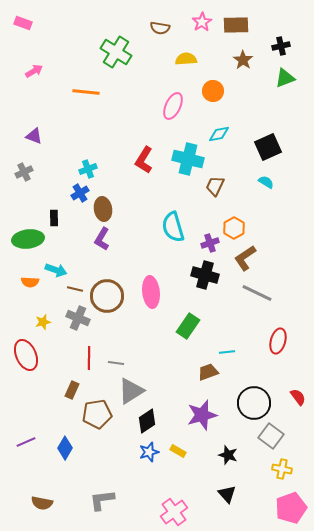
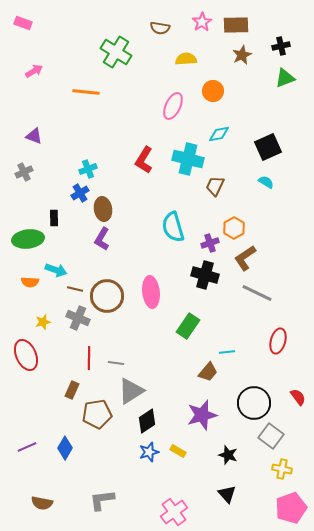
brown star at (243, 60): moved 1 px left, 5 px up; rotated 12 degrees clockwise
brown trapezoid at (208, 372): rotated 150 degrees clockwise
purple line at (26, 442): moved 1 px right, 5 px down
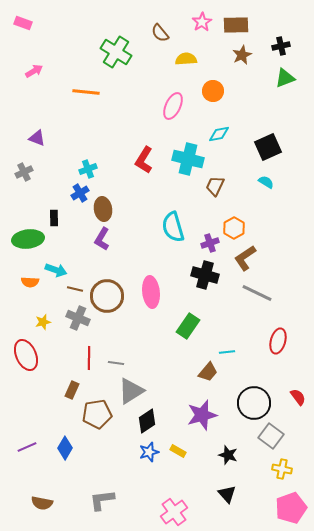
brown semicircle at (160, 28): moved 5 px down; rotated 42 degrees clockwise
purple triangle at (34, 136): moved 3 px right, 2 px down
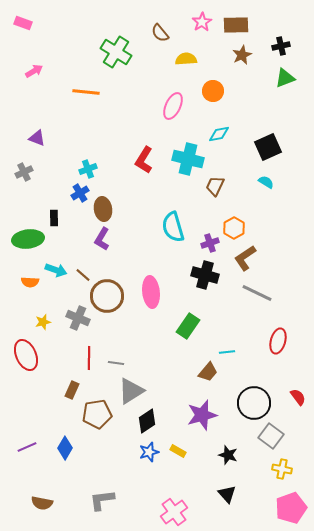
brown line at (75, 289): moved 8 px right, 14 px up; rotated 28 degrees clockwise
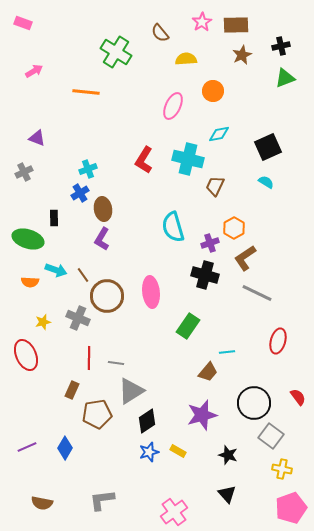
green ellipse at (28, 239): rotated 24 degrees clockwise
brown line at (83, 275): rotated 14 degrees clockwise
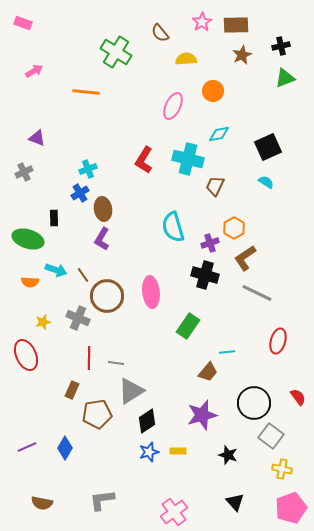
yellow rectangle at (178, 451): rotated 28 degrees counterclockwise
black triangle at (227, 494): moved 8 px right, 8 px down
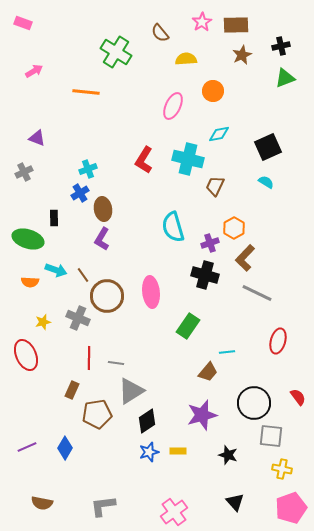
brown L-shape at (245, 258): rotated 12 degrees counterclockwise
gray square at (271, 436): rotated 30 degrees counterclockwise
gray L-shape at (102, 500): moved 1 px right, 6 px down
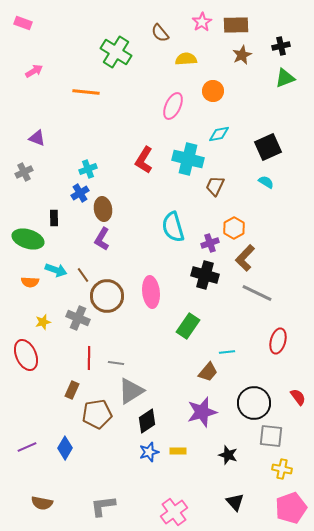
purple star at (202, 415): moved 3 px up
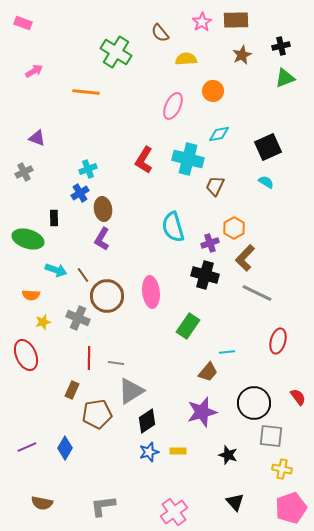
brown rectangle at (236, 25): moved 5 px up
orange semicircle at (30, 282): moved 1 px right, 13 px down
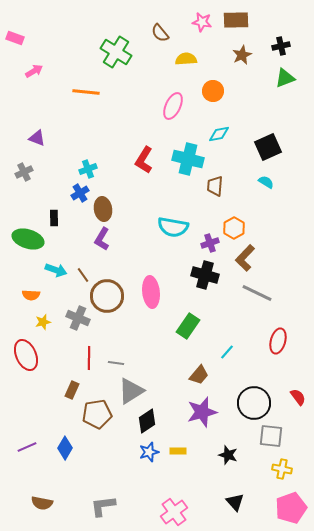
pink star at (202, 22): rotated 30 degrees counterclockwise
pink rectangle at (23, 23): moved 8 px left, 15 px down
brown trapezoid at (215, 186): rotated 20 degrees counterclockwise
cyan semicircle at (173, 227): rotated 64 degrees counterclockwise
cyan line at (227, 352): rotated 42 degrees counterclockwise
brown trapezoid at (208, 372): moved 9 px left, 3 px down
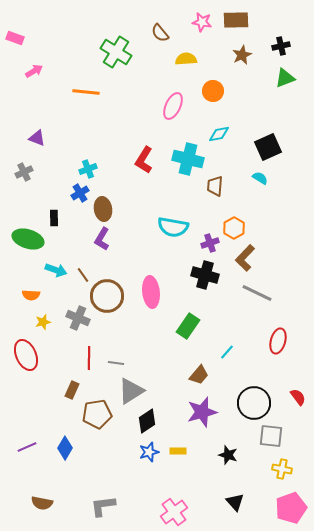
cyan semicircle at (266, 182): moved 6 px left, 4 px up
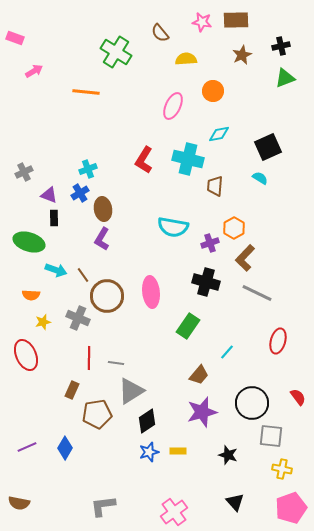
purple triangle at (37, 138): moved 12 px right, 57 px down
green ellipse at (28, 239): moved 1 px right, 3 px down
black cross at (205, 275): moved 1 px right, 7 px down
black circle at (254, 403): moved 2 px left
brown semicircle at (42, 503): moved 23 px left
